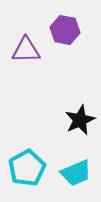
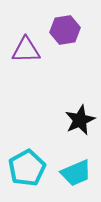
purple hexagon: rotated 20 degrees counterclockwise
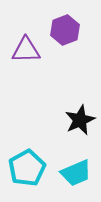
purple hexagon: rotated 12 degrees counterclockwise
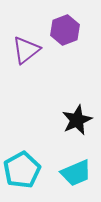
purple triangle: rotated 36 degrees counterclockwise
black star: moved 3 px left
cyan pentagon: moved 5 px left, 2 px down
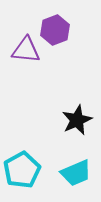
purple hexagon: moved 10 px left
purple triangle: rotated 44 degrees clockwise
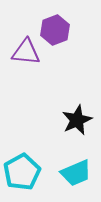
purple triangle: moved 2 px down
cyan pentagon: moved 2 px down
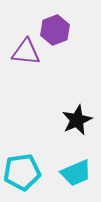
cyan pentagon: rotated 21 degrees clockwise
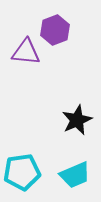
cyan trapezoid: moved 1 px left, 2 px down
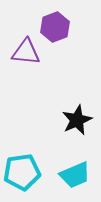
purple hexagon: moved 3 px up
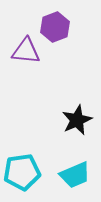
purple triangle: moved 1 px up
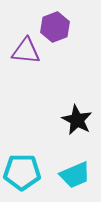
black star: rotated 20 degrees counterclockwise
cyan pentagon: rotated 9 degrees clockwise
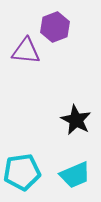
black star: moved 1 px left
cyan pentagon: rotated 9 degrees counterclockwise
